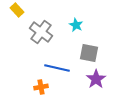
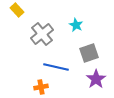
gray cross: moved 1 px right, 2 px down; rotated 15 degrees clockwise
gray square: rotated 30 degrees counterclockwise
blue line: moved 1 px left, 1 px up
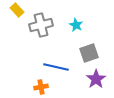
gray cross: moved 1 px left, 9 px up; rotated 25 degrees clockwise
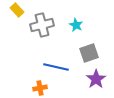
gray cross: moved 1 px right
orange cross: moved 1 px left, 1 px down
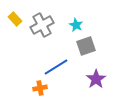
yellow rectangle: moved 2 px left, 9 px down
gray cross: rotated 15 degrees counterclockwise
gray square: moved 3 px left, 7 px up
blue line: rotated 45 degrees counterclockwise
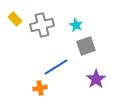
gray cross: rotated 15 degrees clockwise
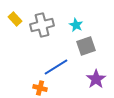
orange cross: rotated 24 degrees clockwise
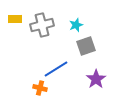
yellow rectangle: rotated 48 degrees counterclockwise
cyan star: rotated 24 degrees clockwise
blue line: moved 2 px down
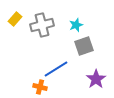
yellow rectangle: rotated 48 degrees counterclockwise
gray square: moved 2 px left
orange cross: moved 1 px up
